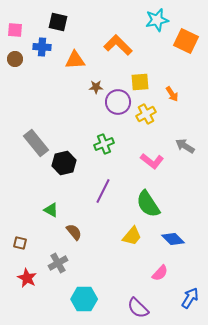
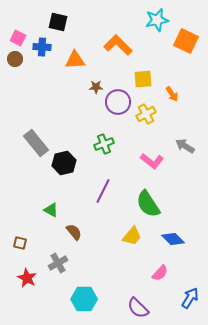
pink square: moved 3 px right, 8 px down; rotated 21 degrees clockwise
yellow square: moved 3 px right, 3 px up
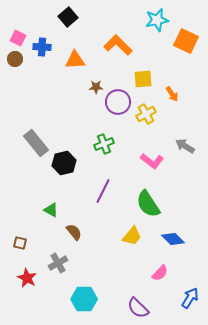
black square: moved 10 px right, 5 px up; rotated 36 degrees clockwise
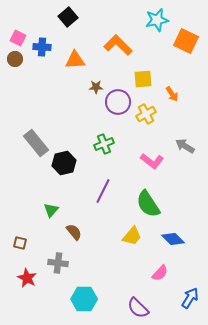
green triangle: rotated 42 degrees clockwise
gray cross: rotated 36 degrees clockwise
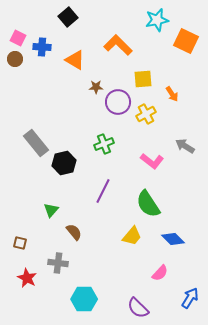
orange triangle: rotated 35 degrees clockwise
